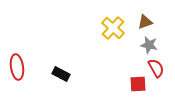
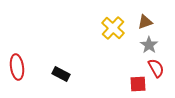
gray star: rotated 24 degrees clockwise
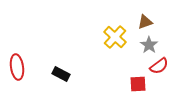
yellow cross: moved 2 px right, 9 px down
red semicircle: moved 3 px right, 2 px up; rotated 84 degrees clockwise
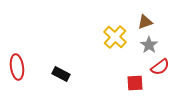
red semicircle: moved 1 px right, 1 px down
red square: moved 3 px left, 1 px up
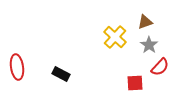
red semicircle: rotated 12 degrees counterclockwise
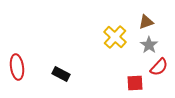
brown triangle: moved 1 px right
red semicircle: moved 1 px left
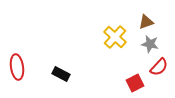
gray star: moved 1 px right, 1 px up; rotated 24 degrees counterclockwise
red square: rotated 24 degrees counterclockwise
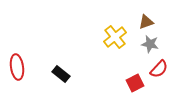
yellow cross: rotated 10 degrees clockwise
red semicircle: moved 2 px down
black rectangle: rotated 12 degrees clockwise
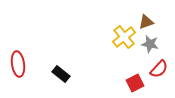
yellow cross: moved 9 px right
red ellipse: moved 1 px right, 3 px up
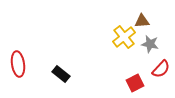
brown triangle: moved 4 px left, 1 px up; rotated 14 degrees clockwise
red semicircle: moved 2 px right
